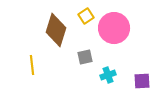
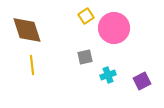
brown diamond: moved 29 px left; rotated 36 degrees counterclockwise
purple square: rotated 24 degrees counterclockwise
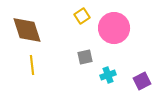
yellow square: moved 4 px left
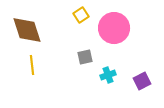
yellow square: moved 1 px left, 1 px up
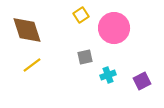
yellow line: rotated 60 degrees clockwise
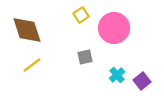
cyan cross: moved 9 px right; rotated 21 degrees counterclockwise
purple square: rotated 12 degrees counterclockwise
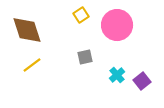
pink circle: moved 3 px right, 3 px up
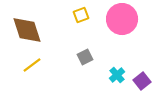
yellow square: rotated 14 degrees clockwise
pink circle: moved 5 px right, 6 px up
gray square: rotated 14 degrees counterclockwise
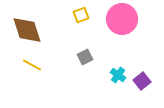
yellow line: rotated 66 degrees clockwise
cyan cross: moved 1 px right; rotated 14 degrees counterclockwise
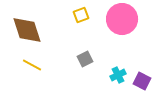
gray square: moved 2 px down
cyan cross: rotated 28 degrees clockwise
purple square: rotated 24 degrees counterclockwise
